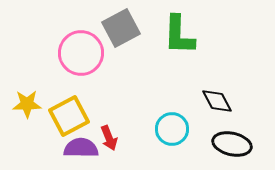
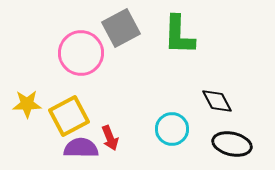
red arrow: moved 1 px right
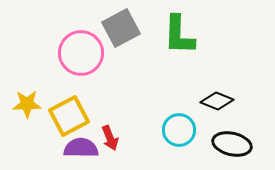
black diamond: rotated 40 degrees counterclockwise
cyan circle: moved 7 px right, 1 px down
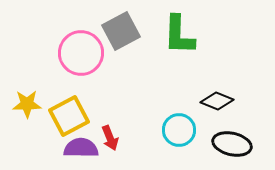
gray square: moved 3 px down
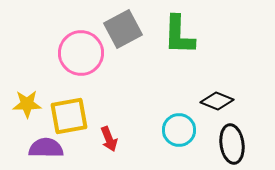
gray square: moved 2 px right, 2 px up
yellow square: rotated 18 degrees clockwise
red arrow: moved 1 px left, 1 px down
black ellipse: rotated 69 degrees clockwise
purple semicircle: moved 35 px left
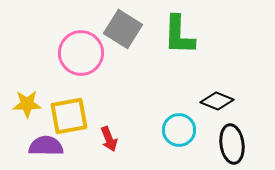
gray square: rotated 30 degrees counterclockwise
purple semicircle: moved 2 px up
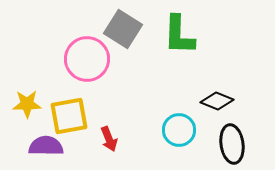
pink circle: moved 6 px right, 6 px down
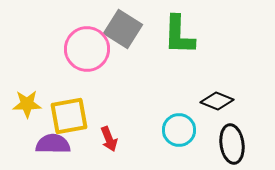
pink circle: moved 10 px up
purple semicircle: moved 7 px right, 2 px up
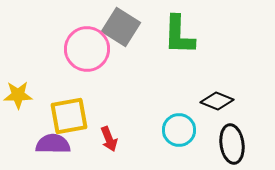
gray square: moved 2 px left, 2 px up
yellow star: moved 9 px left, 9 px up
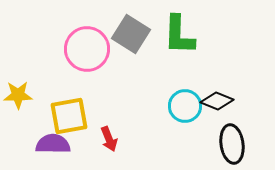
gray square: moved 10 px right, 7 px down
cyan circle: moved 6 px right, 24 px up
